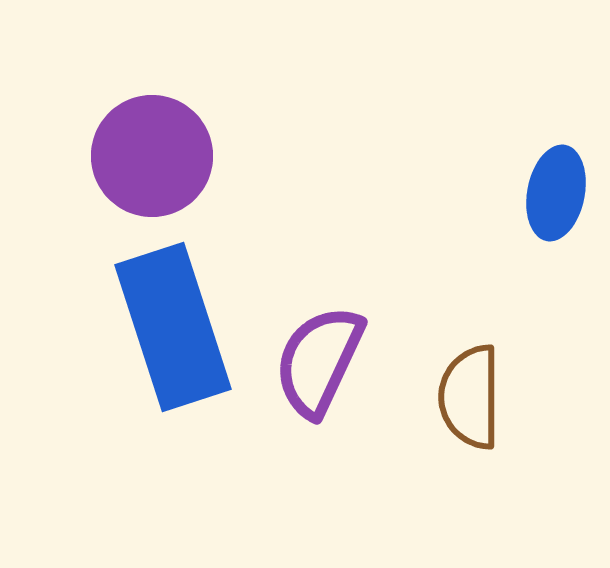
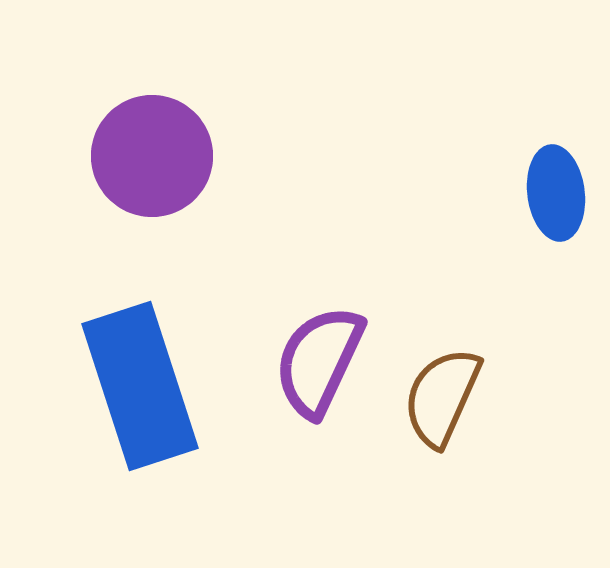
blue ellipse: rotated 18 degrees counterclockwise
blue rectangle: moved 33 px left, 59 px down
brown semicircle: moved 28 px left; rotated 24 degrees clockwise
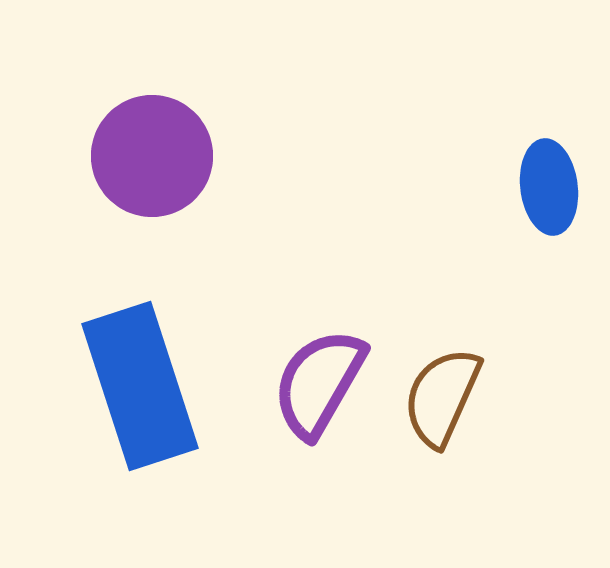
blue ellipse: moved 7 px left, 6 px up
purple semicircle: moved 22 px down; rotated 5 degrees clockwise
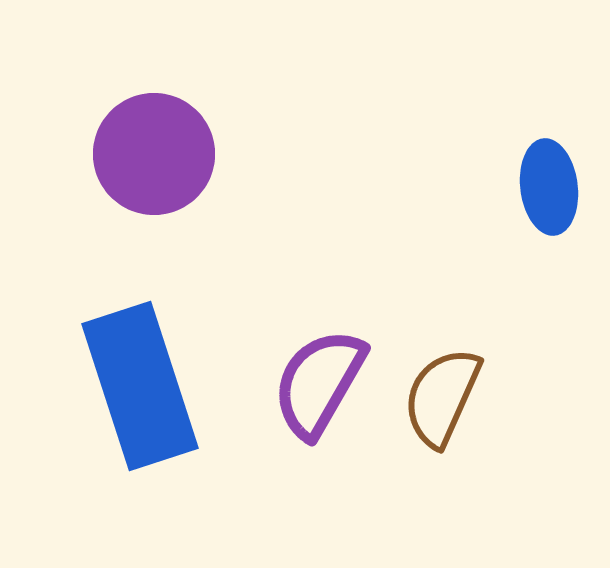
purple circle: moved 2 px right, 2 px up
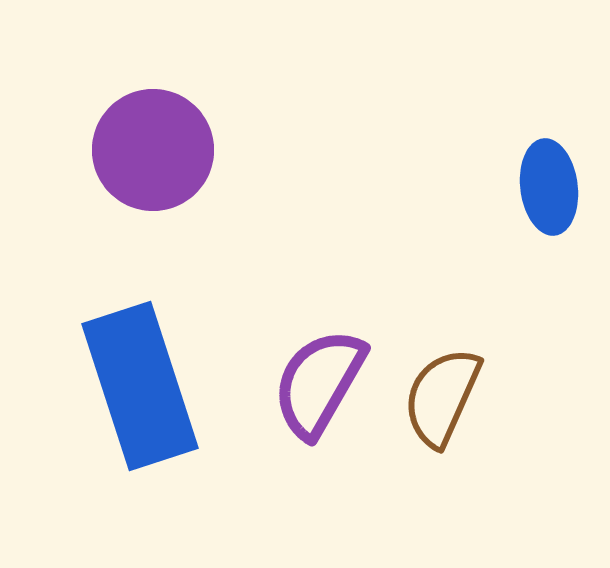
purple circle: moved 1 px left, 4 px up
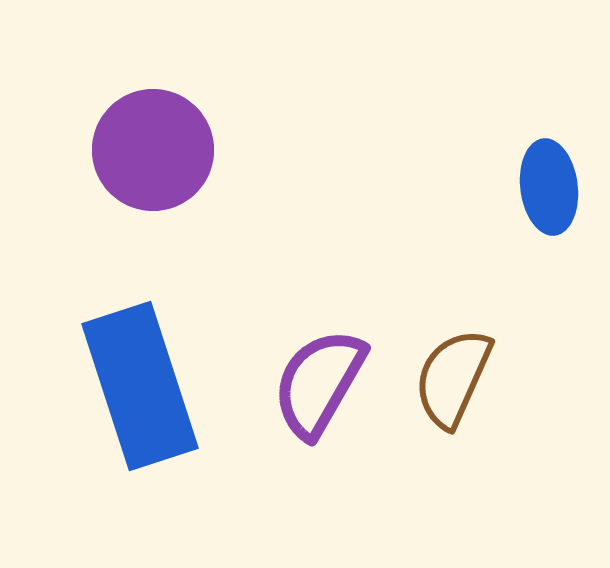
brown semicircle: moved 11 px right, 19 px up
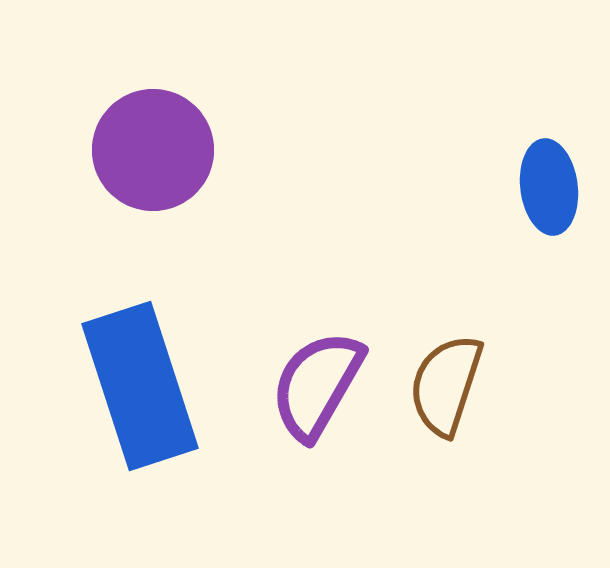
brown semicircle: moved 7 px left, 7 px down; rotated 6 degrees counterclockwise
purple semicircle: moved 2 px left, 2 px down
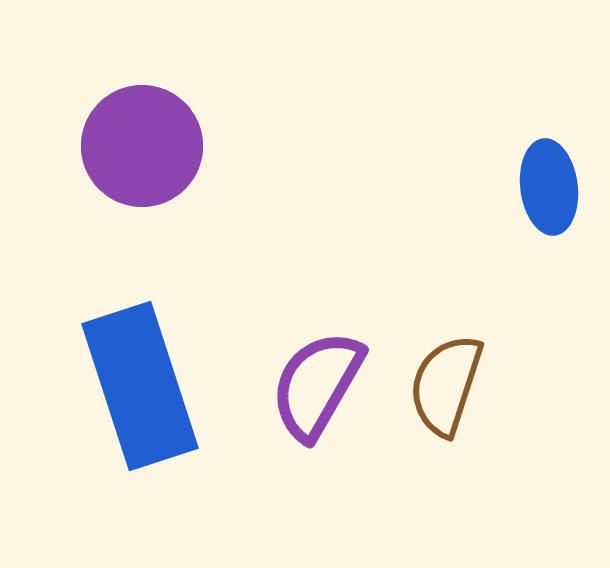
purple circle: moved 11 px left, 4 px up
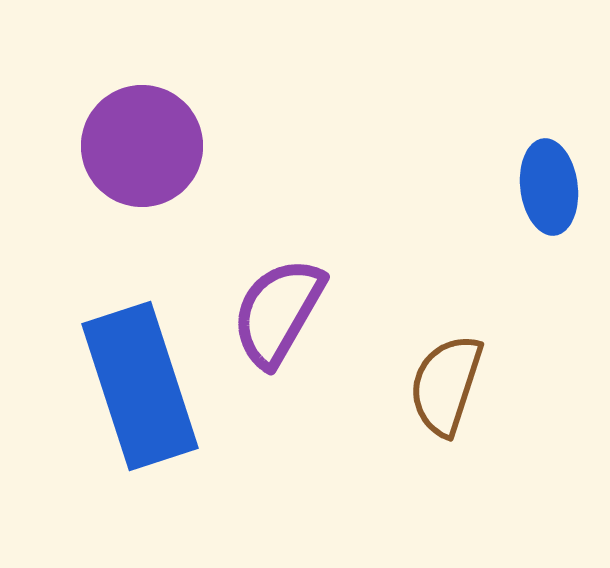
purple semicircle: moved 39 px left, 73 px up
